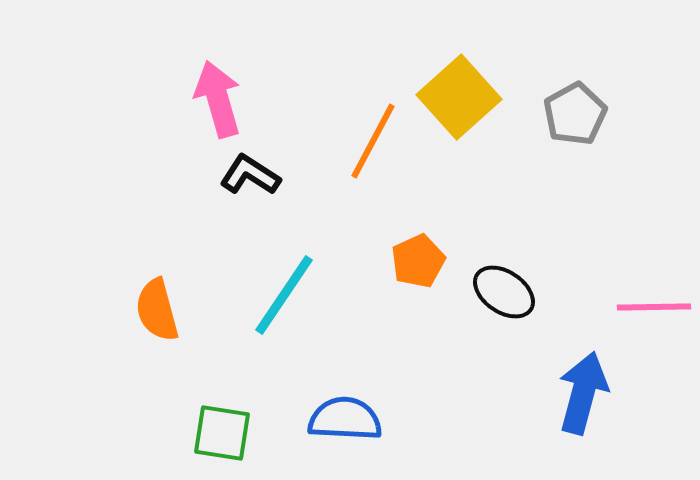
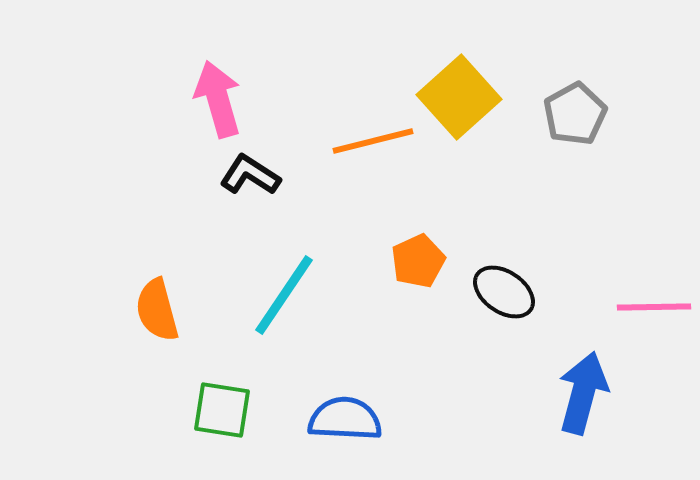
orange line: rotated 48 degrees clockwise
green square: moved 23 px up
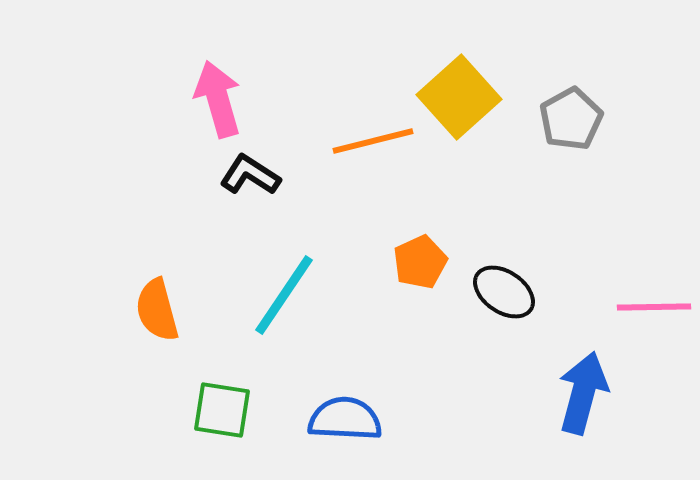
gray pentagon: moved 4 px left, 5 px down
orange pentagon: moved 2 px right, 1 px down
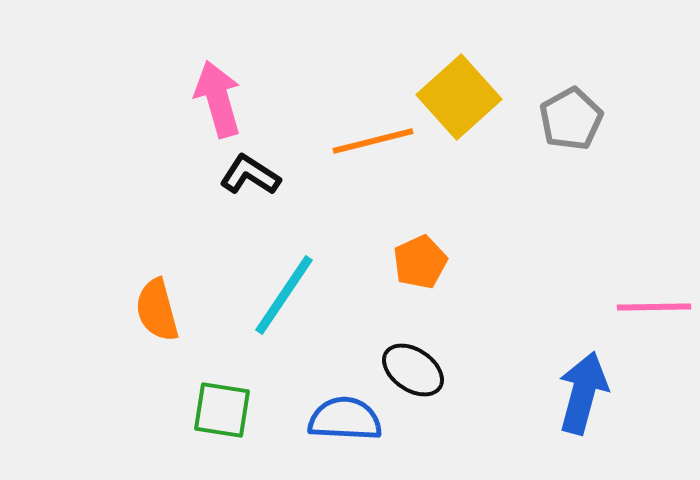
black ellipse: moved 91 px left, 78 px down
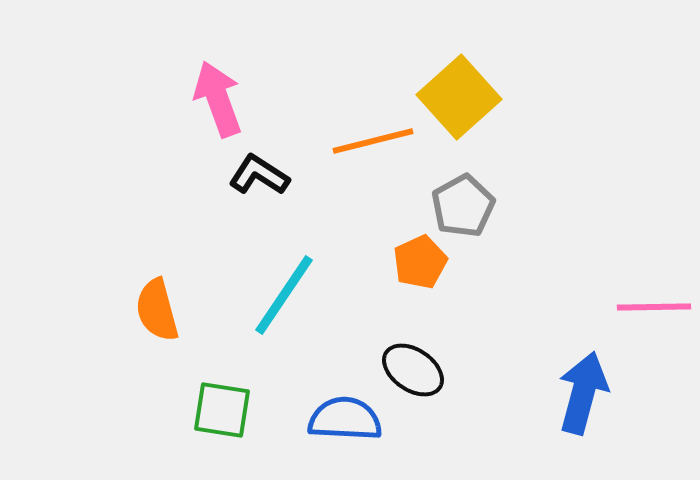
pink arrow: rotated 4 degrees counterclockwise
gray pentagon: moved 108 px left, 87 px down
black L-shape: moved 9 px right
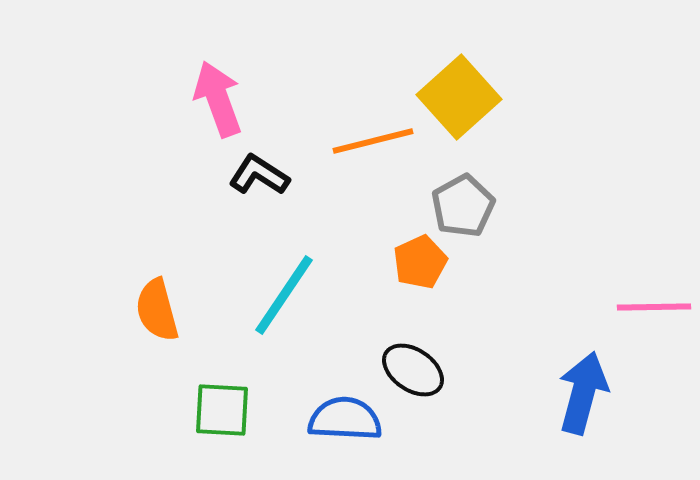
green square: rotated 6 degrees counterclockwise
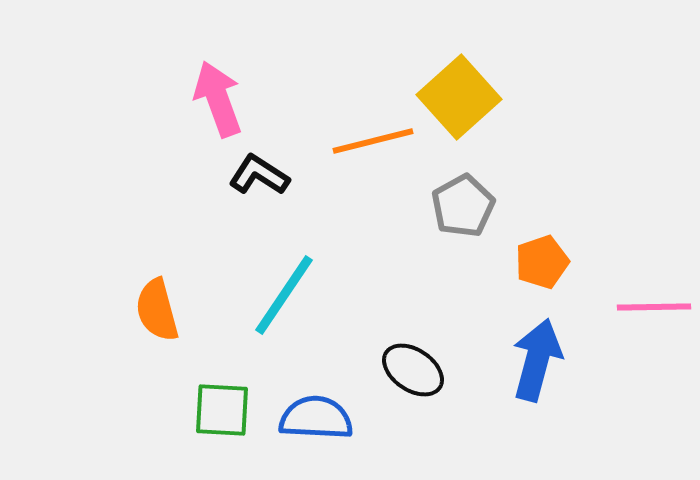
orange pentagon: moved 122 px right; rotated 6 degrees clockwise
blue arrow: moved 46 px left, 33 px up
blue semicircle: moved 29 px left, 1 px up
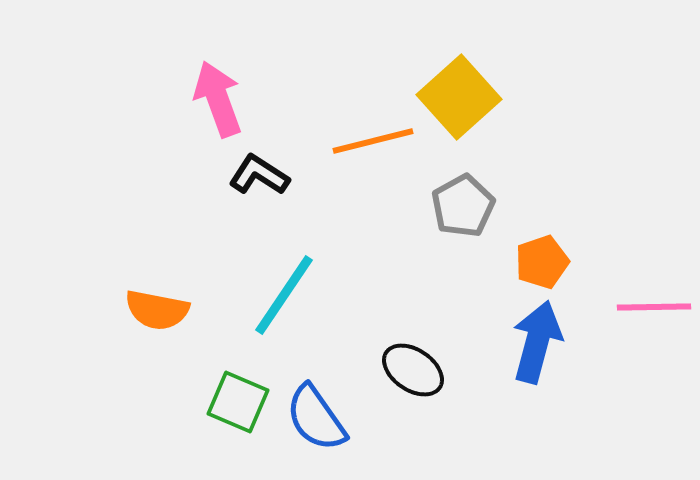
orange semicircle: rotated 64 degrees counterclockwise
blue arrow: moved 18 px up
green square: moved 16 px right, 8 px up; rotated 20 degrees clockwise
blue semicircle: rotated 128 degrees counterclockwise
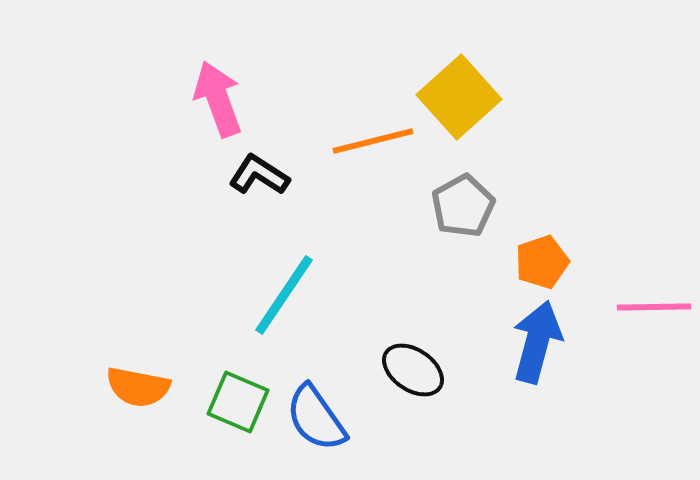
orange semicircle: moved 19 px left, 77 px down
